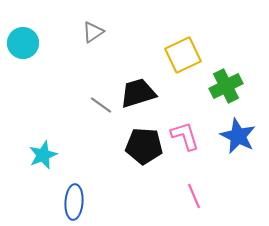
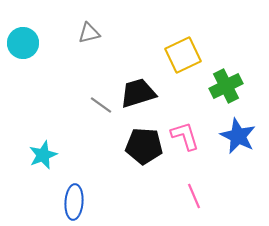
gray triangle: moved 4 px left, 1 px down; rotated 20 degrees clockwise
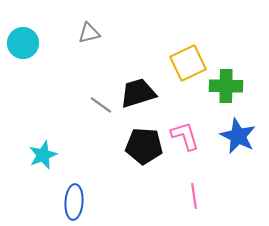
yellow square: moved 5 px right, 8 px down
green cross: rotated 28 degrees clockwise
pink line: rotated 15 degrees clockwise
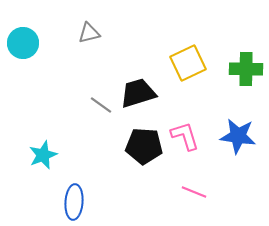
green cross: moved 20 px right, 17 px up
blue star: rotated 18 degrees counterclockwise
pink line: moved 4 px up; rotated 60 degrees counterclockwise
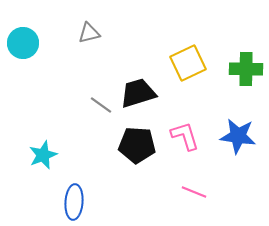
black pentagon: moved 7 px left, 1 px up
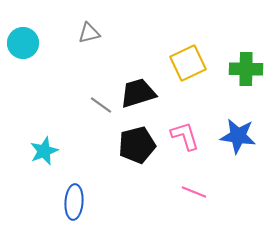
black pentagon: rotated 18 degrees counterclockwise
cyan star: moved 1 px right, 4 px up
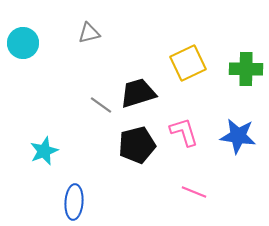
pink L-shape: moved 1 px left, 4 px up
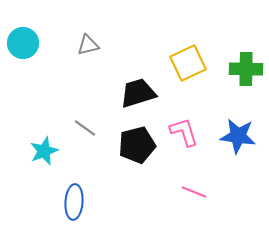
gray triangle: moved 1 px left, 12 px down
gray line: moved 16 px left, 23 px down
